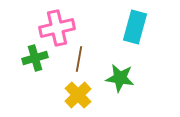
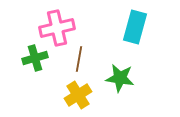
yellow cross: rotated 12 degrees clockwise
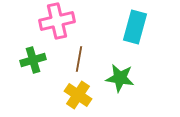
pink cross: moved 7 px up
green cross: moved 2 px left, 2 px down
yellow cross: rotated 24 degrees counterclockwise
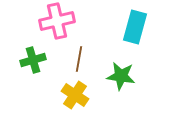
green star: moved 1 px right, 2 px up
yellow cross: moved 3 px left
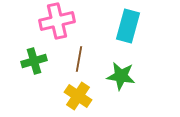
cyan rectangle: moved 7 px left, 1 px up
green cross: moved 1 px right, 1 px down
yellow cross: moved 3 px right, 1 px down
